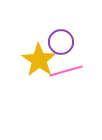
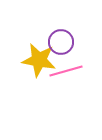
yellow star: rotated 24 degrees counterclockwise
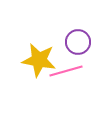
purple circle: moved 17 px right
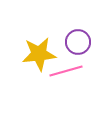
yellow star: moved 6 px up; rotated 16 degrees counterclockwise
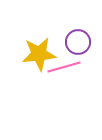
pink line: moved 2 px left, 4 px up
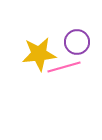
purple circle: moved 1 px left
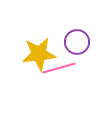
pink line: moved 5 px left, 1 px down
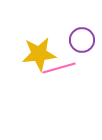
purple circle: moved 5 px right, 2 px up
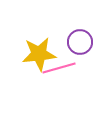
purple circle: moved 2 px left, 2 px down
